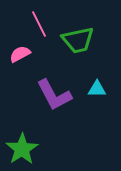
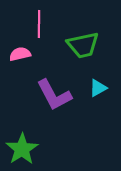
pink line: rotated 28 degrees clockwise
green trapezoid: moved 5 px right, 5 px down
pink semicircle: rotated 15 degrees clockwise
cyan triangle: moved 1 px right, 1 px up; rotated 30 degrees counterclockwise
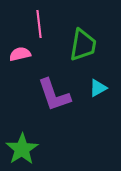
pink line: rotated 8 degrees counterclockwise
green trapezoid: rotated 68 degrees counterclockwise
purple L-shape: rotated 9 degrees clockwise
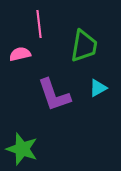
green trapezoid: moved 1 px right, 1 px down
green star: rotated 20 degrees counterclockwise
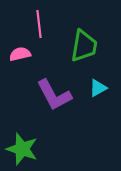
purple L-shape: rotated 9 degrees counterclockwise
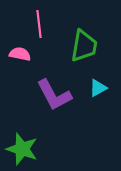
pink semicircle: rotated 25 degrees clockwise
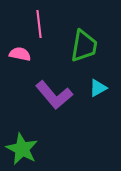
purple L-shape: rotated 12 degrees counterclockwise
green star: rotated 8 degrees clockwise
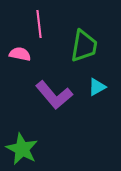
cyan triangle: moved 1 px left, 1 px up
